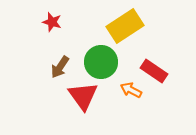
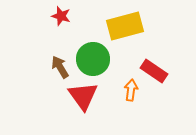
red star: moved 9 px right, 6 px up
yellow rectangle: rotated 18 degrees clockwise
green circle: moved 8 px left, 3 px up
brown arrow: rotated 115 degrees clockwise
orange arrow: rotated 70 degrees clockwise
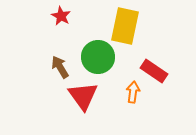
red star: rotated 12 degrees clockwise
yellow rectangle: rotated 63 degrees counterclockwise
green circle: moved 5 px right, 2 px up
orange arrow: moved 2 px right, 2 px down
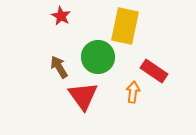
brown arrow: moved 1 px left
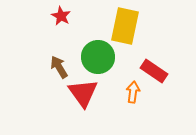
red triangle: moved 3 px up
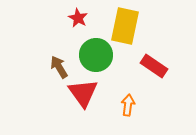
red star: moved 17 px right, 2 px down
green circle: moved 2 px left, 2 px up
red rectangle: moved 5 px up
orange arrow: moved 5 px left, 13 px down
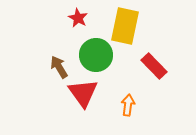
red rectangle: rotated 12 degrees clockwise
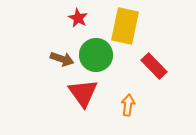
brown arrow: moved 3 px right, 8 px up; rotated 140 degrees clockwise
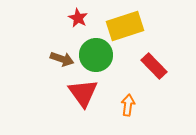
yellow rectangle: rotated 60 degrees clockwise
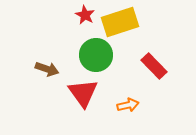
red star: moved 7 px right, 3 px up
yellow rectangle: moved 5 px left, 4 px up
brown arrow: moved 15 px left, 10 px down
orange arrow: rotated 70 degrees clockwise
